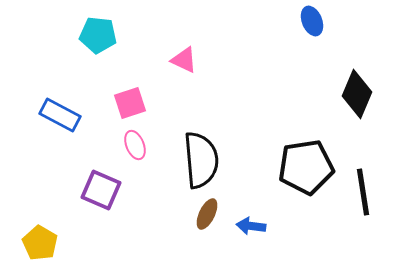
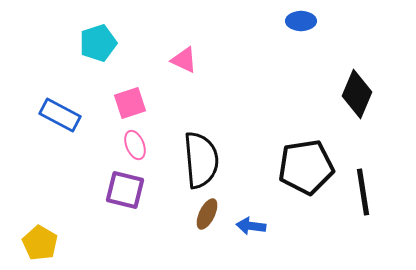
blue ellipse: moved 11 px left; rotated 68 degrees counterclockwise
cyan pentagon: moved 8 px down; rotated 24 degrees counterclockwise
purple square: moved 24 px right; rotated 9 degrees counterclockwise
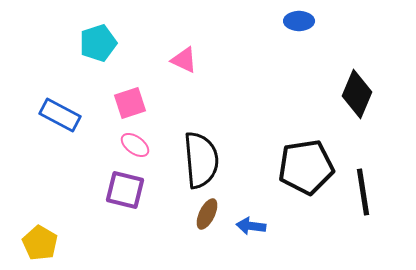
blue ellipse: moved 2 px left
pink ellipse: rotated 32 degrees counterclockwise
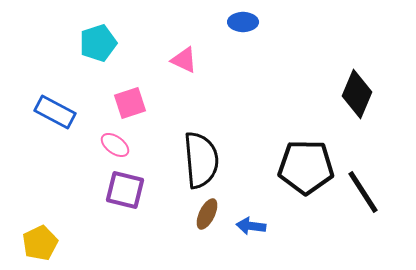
blue ellipse: moved 56 px left, 1 px down
blue rectangle: moved 5 px left, 3 px up
pink ellipse: moved 20 px left
black pentagon: rotated 10 degrees clockwise
black line: rotated 24 degrees counterclockwise
yellow pentagon: rotated 16 degrees clockwise
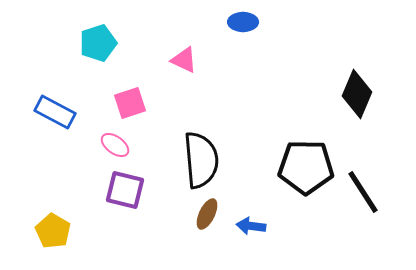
yellow pentagon: moved 13 px right, 12 px up; rotated 16 degrees counterclockwise
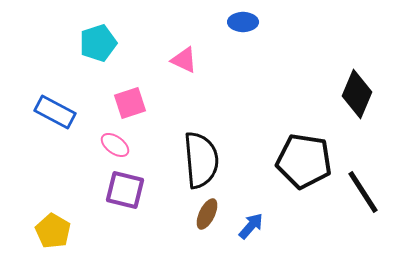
black pentagon: moved 2 px left, 6 px up; rotated 8 degrees clockwise
blue arrow: rotated 124 degrees clockwise
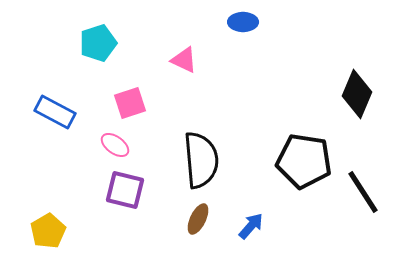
brown ellipse: moved 9 px left, 5 px down
yellow pentagon: moved 5 px left; rotated 12 degrees clockwise
